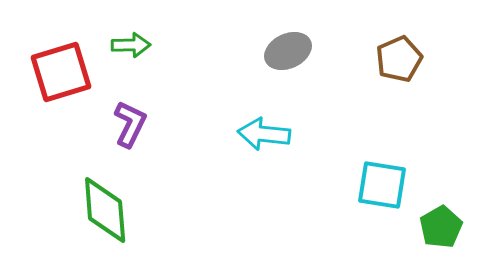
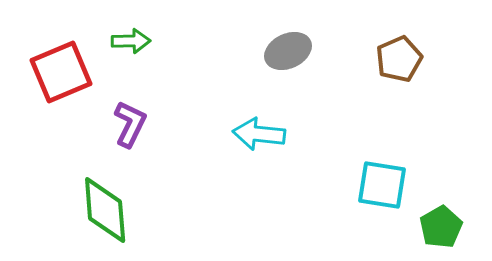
green arrow: moved 4 px up
red square: rotated 6 degrees counterclockwise
cyan arrow: moved 5 px left
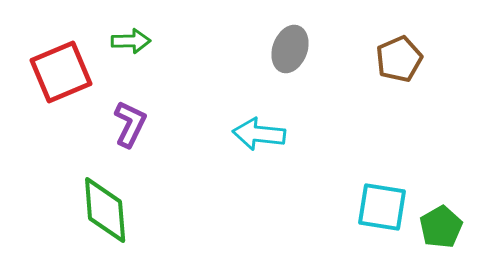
gray ellipse: moved 2 px right, 2 px up; rotated 45 degrees counterclockwise
cyan square: moved 22 px down
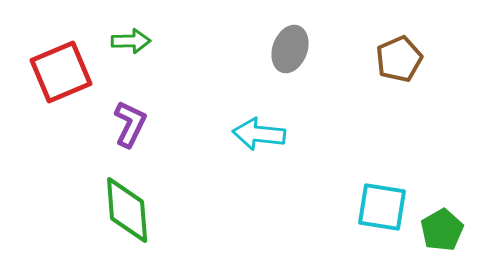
green diamond: moved 22 px right
green pentagon: moved 1 px right, 3 px down
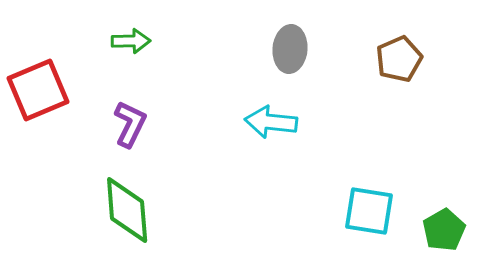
gray ellipse: rotated 15 degrees counterclockwise
red square: moved 23 px left, 18 px down
cyan arrow: moved 12 px right, 12 px up
cyan square: moved 13 px left, 4 px down
green pentagon: moved 2 px right
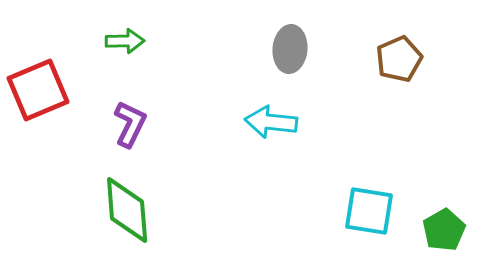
green arrow: moved 6 px left
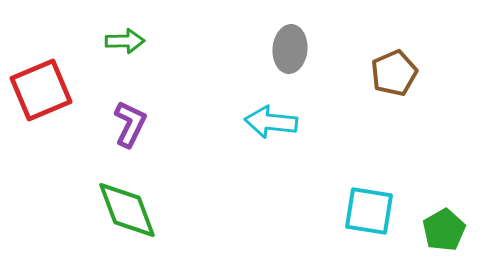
brown pentagon: moved 5 px left, 14 px down
red square: moved 3 px right
green diamond: rotated 16 degrees counterclockwise
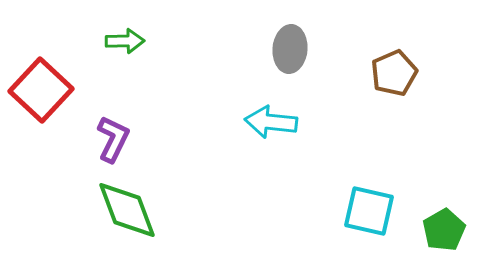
red square: rotated 24 degrees counterclockwise
purple L-shape: moved 17 px left, 15 px down
cyan square: rotated 4 degrees clockwise
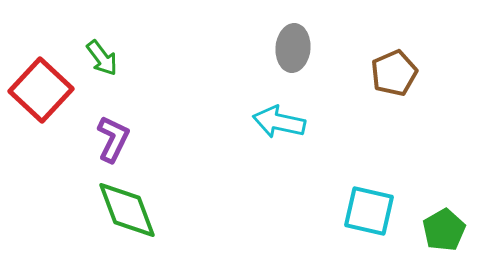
green arrow: moved 23 px left, 17 px down; rotated 54 degrees clockwise
gray ellipse: moved 3 px right, 1 px up
cyan arrow: moved 8 px right; rotated 6 degrees clockwise
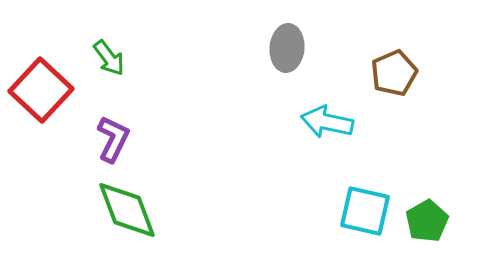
gray ellipse: moved 6 px left
green arrow: moved 7 px right
cyan arrow: moved 48 px right
cyan square: moved 4 px left
green pentagon: moved 17 px left, 9 px up
